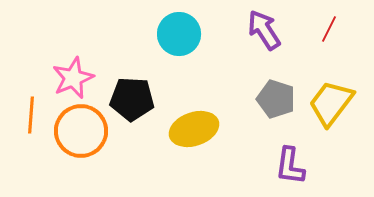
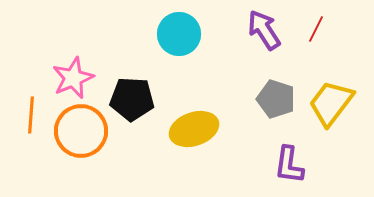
red line: moved 13 px left
purple L-shape: moved 1 px left, 1 px up
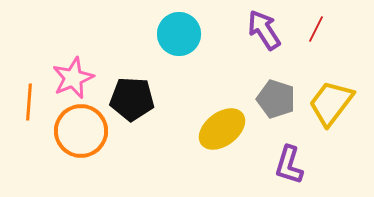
orange line: moved 2 px left, 13 px up
yellow ellipse: moved 28 px right; rotated 18 degrees counterclockwise
purple L-shape: rotated 9 degrees clockwise
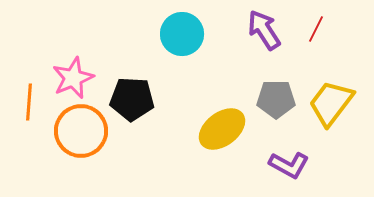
cyan circle: moved 3 px right
gray pentagon: rotated 18 degrees counterclockwise
purple L-shape: rotated 78 degrees counterclockwise
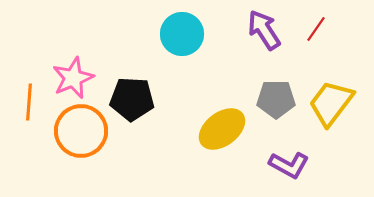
red line: rotated 8 degrees clockwise
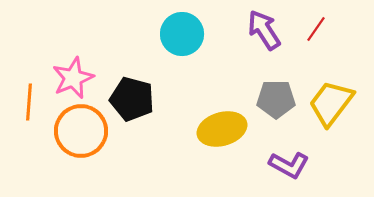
black pentagon: rotated 12 degrees clockwise
yellow ellipse: rotated 21 degrees clockwise
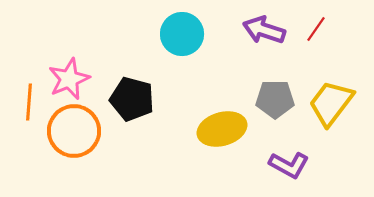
purple arrow: rotated 39 degrees counterclockwise
pink star: moved 4 px left, 1 px down
gray pentagon: moved 1 px left
orange circle: moved 7 px left
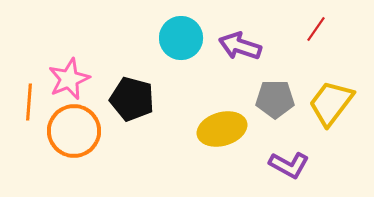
purple arrow: moved 24 px left, 16 px down
cyan circle: moved 1 px left, 4 px down
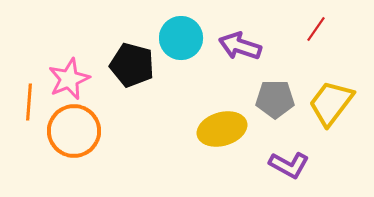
black pentagon: moved 34 px up
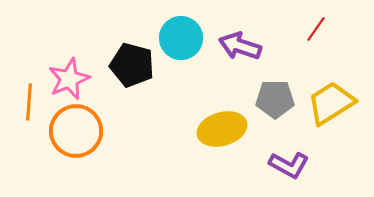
yellow trapezoid: rotated 21 degrees clockwise
orange circle: moved 2 px right
